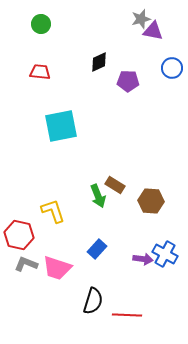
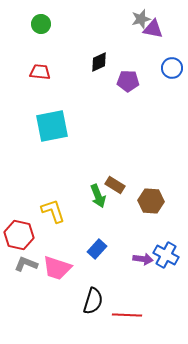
purple triangle: moved 2 px up
cyan square: moved 9 px left
blue cross: moved 1 px right, 1 px down
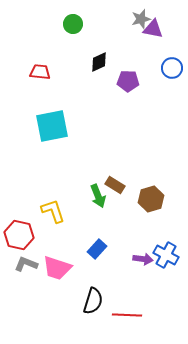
green circle: moved 32 px right
brown hexagon: moved 2 px up; rotated 20 degrees counterclockwise
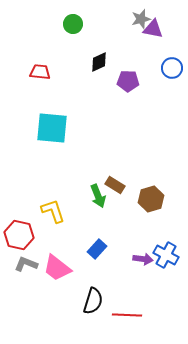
cyan square: moved 2 px down; rotated 16 degrees clockwise
pink trapezoid: rotated 20 degrees clockwise
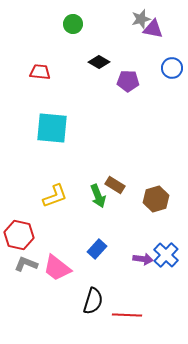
black diamond: rotated 55 degrees clockwise
brown hexagon: moved 5 px right
yellow L-shape: moved 2 px right, 15 px up; rotated 88 degrees clockwise
blue cross: rotated 15 degrees clockwise
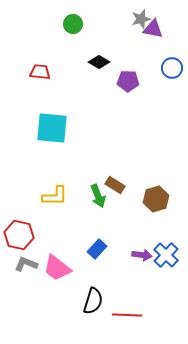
yellow L-shape: rotated 20 degrees clockwise
purple arrow: moved 1 px left, 4 px up
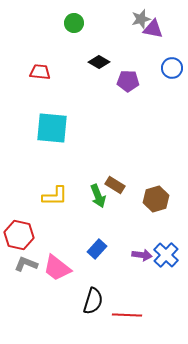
green circle: moved 1 px right, 1 px up
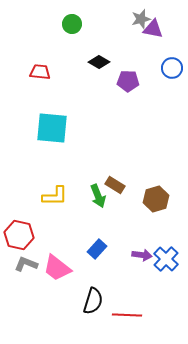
green circle: moved 2 px left, 1 px down
blue cross: moved 4 px down
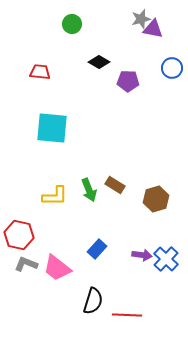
green arrow: moved 9 px left, 6 px up
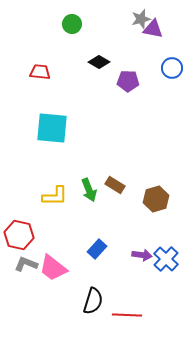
pink trapezoid: moved 4 px left
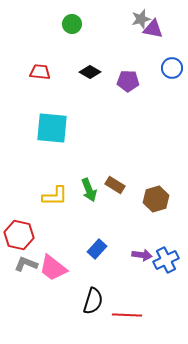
black diamond: moved 9 px left, 10 px down
blue cross: moved 1 px down; rotated 20 degrees clockwise
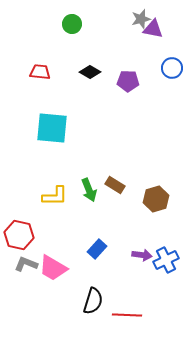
pink trapezoid: rotated 8 degrees counterclockwise
